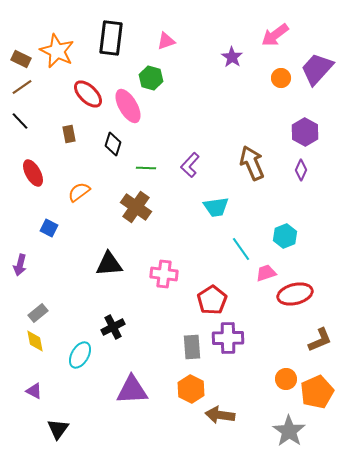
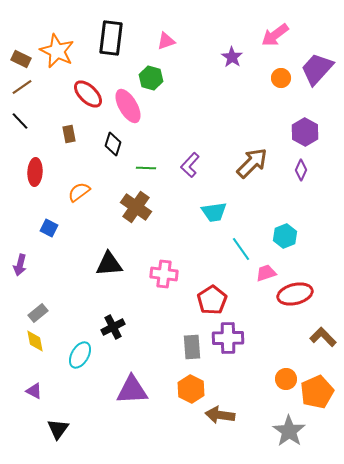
brown arrow at (252, 163): rotated 68 degrees clockwise
red ellipse at (33, 173): moved 2 px right, 1 px up; rotated 32 degrees clockwise
cyan trapezoid at (216, 207): moved 2 px left, 5 px down
brown L-shape at (320, 340): moved 3 px right, 3 px up; rotated 112 degrees counterclockwise
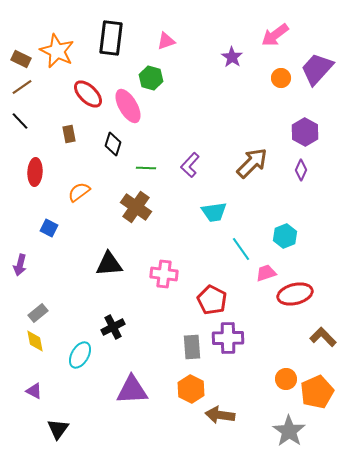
red pentagon at (212, 300): rotated 12 degrees counterclockwise
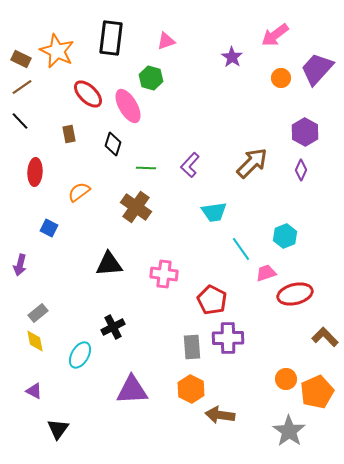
brown L-shape at (323, 337): moved 2 px right
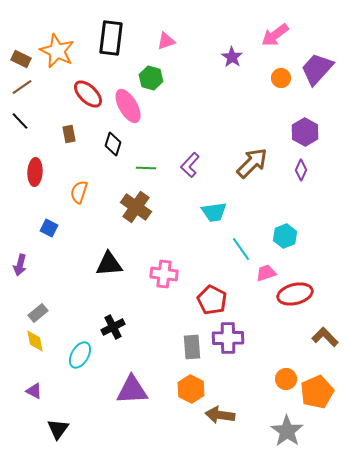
orange semicircle at (79, 192): rotated 35 degrees counterclockwise
gray star at (289, 431): moved 2 px left
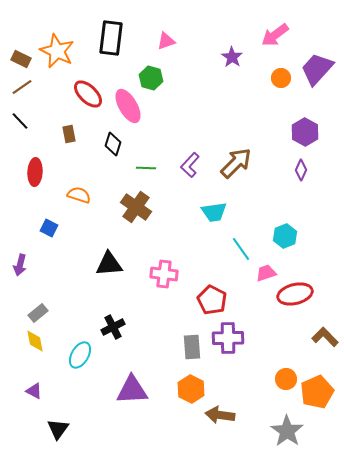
brown arrow at (252, 163): moved 16 px left
orange semicircle at (79, 192): moved 3 px down; rotated 90 degrees clockwise
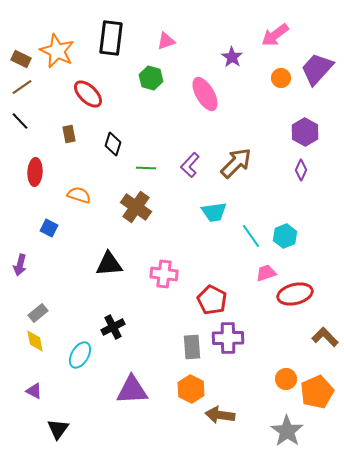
pink ellipse at (128, 106): moved 77 px right, 12 px up
cyan line at (241, 249): moved 10 px right, 13 px up
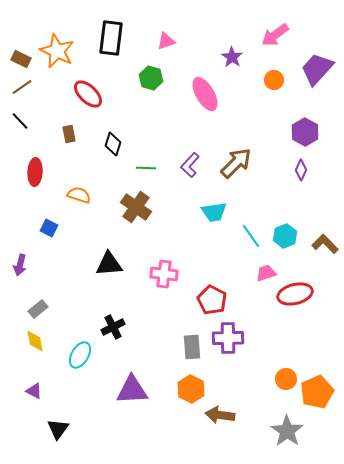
orange circle at (281, 78): moved 7 px left, 2 px down
gray rectangle at (38, 313): moved 4 px up
brown L-shape at (325, 337): moved 93 px up
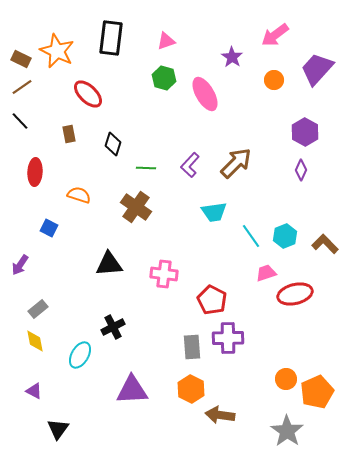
green hexagon at (151, 78): moved 13 px right
purple arrow at (20, 265): rotated 20 degrees clockwise
